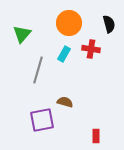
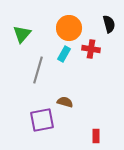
orange circle: moved 5 px down
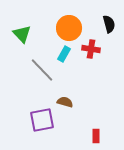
green triangle: rotated 24 degrees counterclockwise
gray line: moved 4 px right; rotated 60 degrees counterclockwise
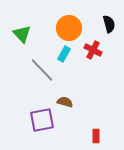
red cross: moved 2 px right, 1 px down; rotated 18 degrees clockwise
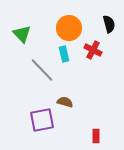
cyan rectangle: rotated 42 degrees counterclockwise
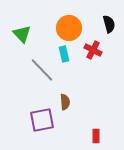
brown semicircle: rotated 70 degrees clockwise
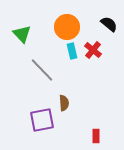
black semicircle: rotated 36 degrees counterclockwise
orange circle: moved 2 px left, 1 px up
red cross: rotated 12 degrees clockwise
cyan rectangle: moved 8 px right, 3 px up
brown semicircle: moved 1 px left, 1 px down
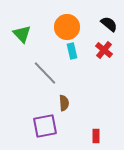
red cross: moved 11 px right
gray line: moved 3 px right, 3 px down
purple square: moved 3 px right, 6 px down
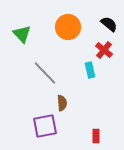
orange circle: moved 1 px right
cyan rectangle: moved 18 px right, 19 px down
brown semicircle: moved 2 px left
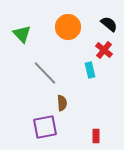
purple square: moved 1 px down
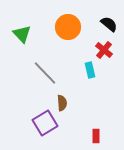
purple square: moved 4 px up; rotated 20 degrees counterclockwise
